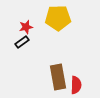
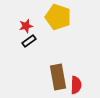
yellow pentagon: moved 1 px up; rotated 20 degrees clockwise
red star: moved 1 px up
black rectangle: moved 7 px right, 1 px up
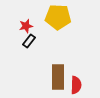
yellow pentagon: rotated 15 degrees counterclockwise
black rectangle: rotated 16 degrees counterclockwise
brown rectangle: rotated 10 degrees clockwise
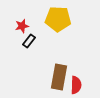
yellow pentagon: moved 2 px down
red star: moved 4 px left
brown rectangle: moved 1 px right; rotated 10 degrees clockwise
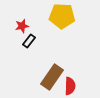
yellow pentagon: moved 4 px right, 3 px up
brown rectangle: moved 7 px left; rotated 25 degrees clockwise
red semicircle: moved 6 px left, 1 px down
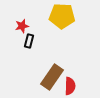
black rectangle: rotated 24 degrees counterclockwise
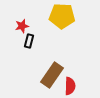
brown rectangle: moved 2 px up
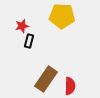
brown rectangle: moved 6 px left, 4 px down
